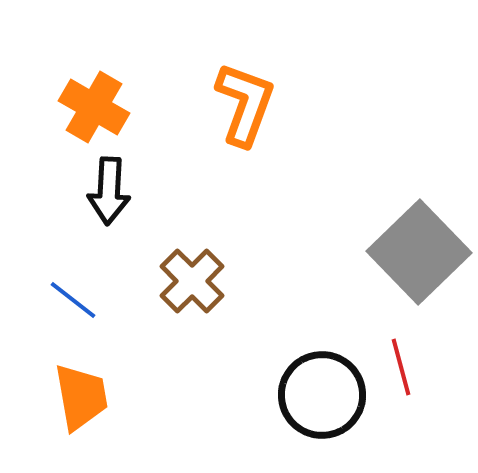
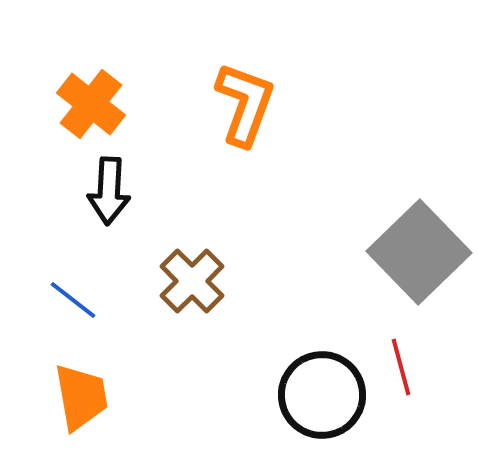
orange cross: moved 3 px left, 3 px up; rotated 8 degrees clockwise
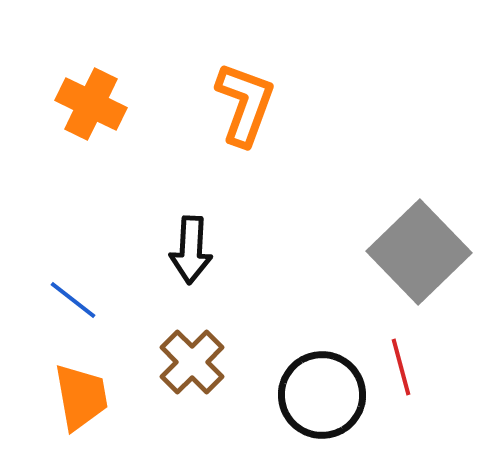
orange cross: rotated 12 degrees counterclockwise
black arrow: moved 82 px right, 59 px down
brown cross: moved 81 px down
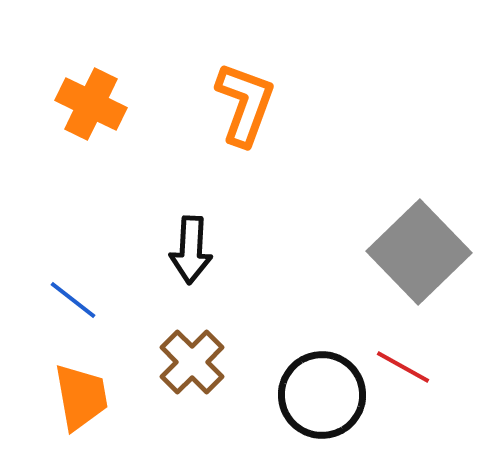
red line: moved 2 px right; rotated 46 degrees counterclockwise
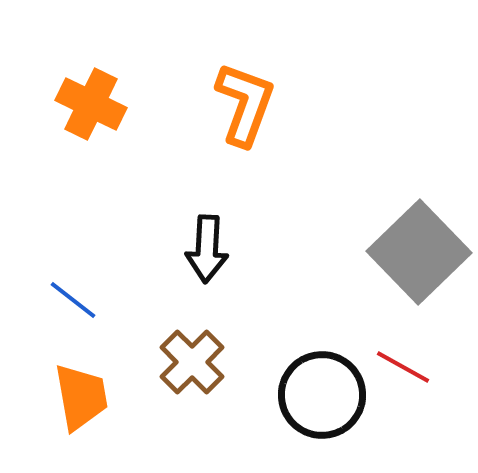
black arrow: moved 16 px right, 1 px up
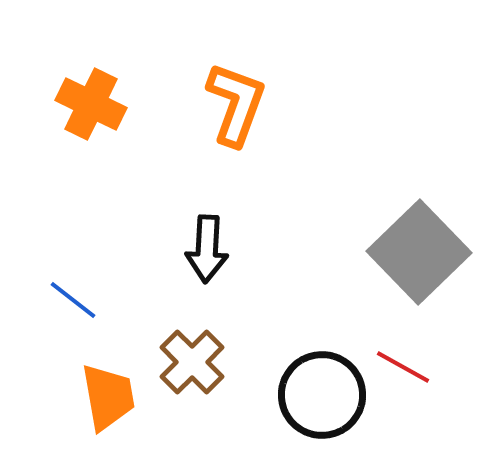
orange L-shape: moved 9 px left
orange trapezoid: moved 27 px right
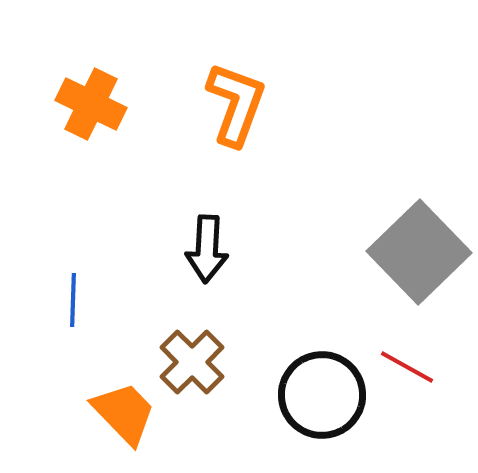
blue line: rotated 54 degrees clockwise
red line: moved 4 px right
orange trapezoid: moved 16 px right, 16 px down; rotated 34 degrees counterclockwise
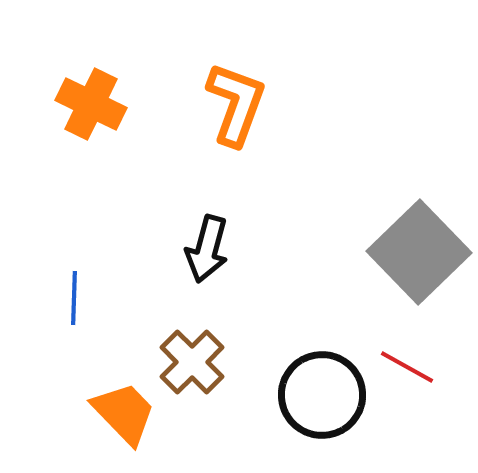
black arrow: rotated 12 degrees clockwise
blue line: moved 1 px right, 2 px up
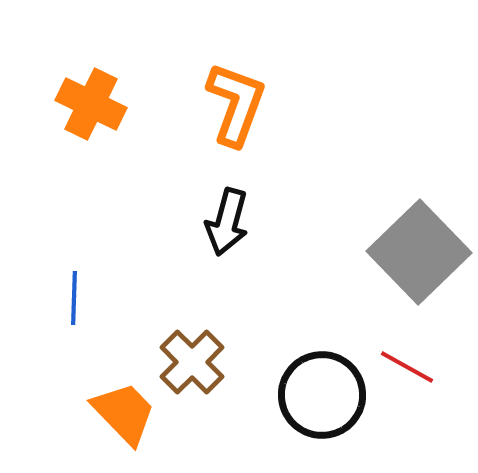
black arrow: moved 20 px right, 27 px up
